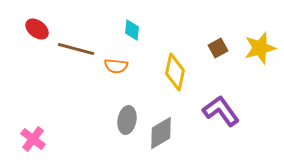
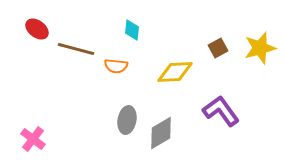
yellow diamond: rotated 75 degrees clockwise
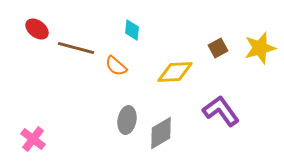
brown line: moved 1 px up
orange semicircle: rotated 35 degrees clockwise
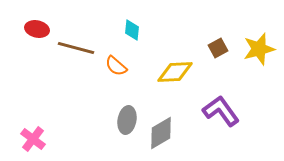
red ellipse: rotated 25 degrees counterclockwise
yellow star: moved 1 px left, 1 px down
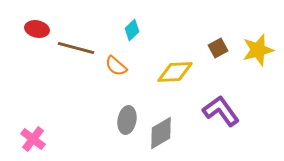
cyan diamond: rotated 40 degrees clockwise
yellow star: moved 1 px left, 1 px down
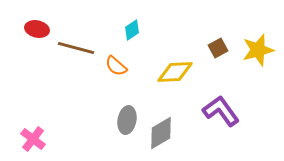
cyan diamond: rotated 10 degrees clockwise
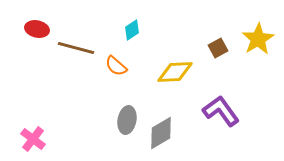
yellow star: moved 11 px up; rotated 16 degrees counterclockwise
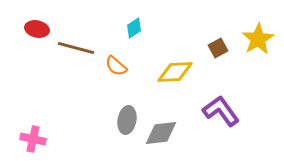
cyan diamond: moved 2 px right, 2 px up
gray diamond: rotated 24 degrees clockwise
pink cross: rotated 25 degrees counterclockwise
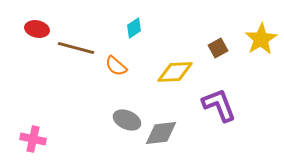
yellow star: moved 3 px right
purple L-shape: moved 2 px left, 6 px up; rotated 15 degrees clockwise
gray ellipse: rotated 76 degrees counterclockwise
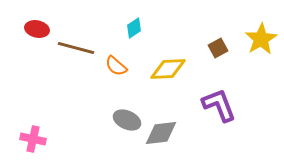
yellow diamond: moved 7 px left, 3 px up
